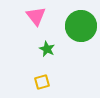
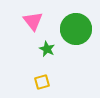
pink triangle: moved 3 px left, 5 px down
green circle: moved 5 px left, 3 px down
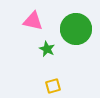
pink triangle: rotated 40 degrees counterclockwise
yellow square: moved 11 px right, 4 px down
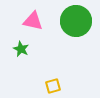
green circle: moved 8 px up
green star: moved 26 px left
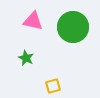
green circle: moved 3 px left, 6 px down
green star: moved 5 px right, 9 px down
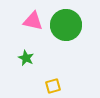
green circle: moved 7 px left, 2 px up
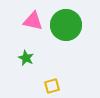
yellow square: moved 1 px left
